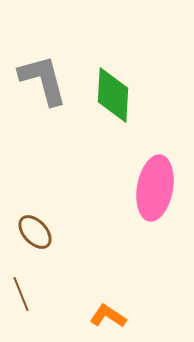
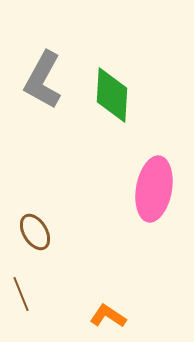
gray L-shape: rotated 136 degrees counterclockwise
green diamond: moved 1 px left
pink ellipse: moved 1 px left, 1 px down
brown ellipse: rotated 12 degrees clockwise
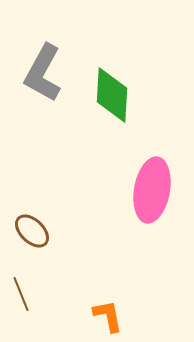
gray L-shape: moved 7 px up
pink ellipse: moved 2 px left, 1 px down
brown ellipse: moved 3 px left, 1 px up; rotated 15 degrees counterclockwise
orange L-shape: rotated 45 degrees clockwise
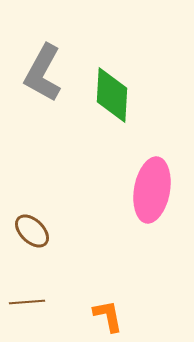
brown line: moved 6 px right, 8 px down; rotated 72 degrees counterclockwise
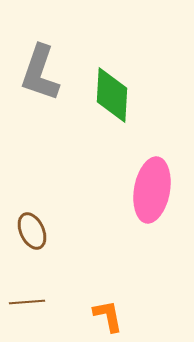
gray L-shape: moved 3 px left; rotated 10 degrees counterclockwise
brown ellipse: rotated 21 degrees clockwise
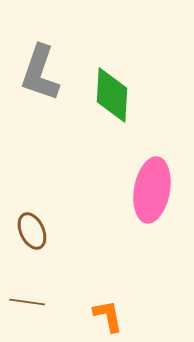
brown line: rotated 12 degrees clockwise
